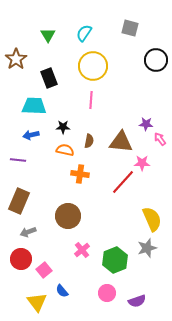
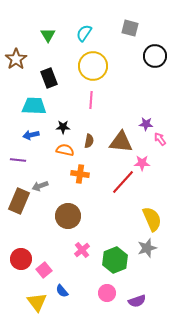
black circle: moved 1 px left, 4 px up
gray arrow: moved 12 px right, 46 px up
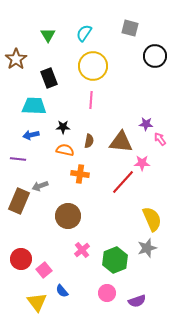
purple line: moved 1 px up
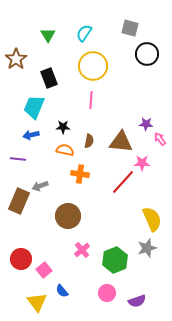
black circle: moved 8 px left, 2 px up
cyan trapezoid: moved 1 px down; rotated 70 degrees counterclockwise
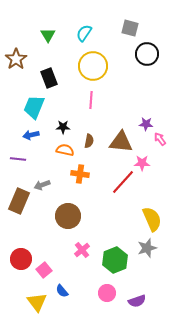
gray arrow: moved 2 px right, 1 px up
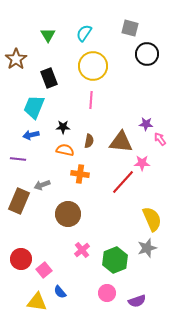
brown circle: moved 2 px up
blue semicircle: moved 2 px left, 1 px down
yellow triangle: rotated 45 degrees counterclockwise
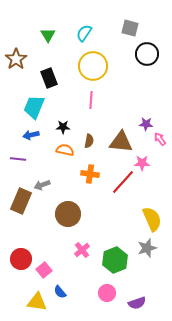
orange cross: moved 10 px right
brown rectangle: moved 2 px right
purple semicircle: moved 2 px down
